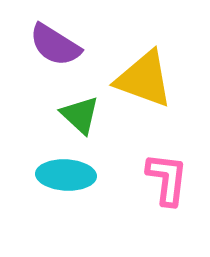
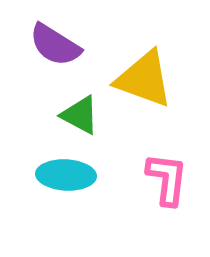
green triangle: rotated 15 degrees counterclockwise
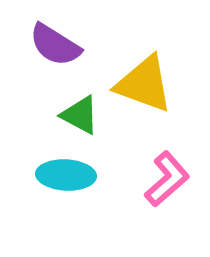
yellow triangle: moved 5 px down
pink L-shape: rotated 42 degrees clockwise
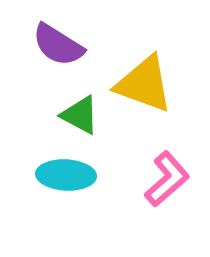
purple semicircle: moved 3 px right
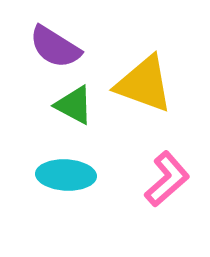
purple semicircle: moved 3 px left, 2 px down
green triangle: moved 6 px left, 10 px up
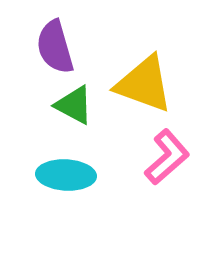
purple semicircle: rotated 42 degrees clockwise
pink L-shape: moved 22 px up
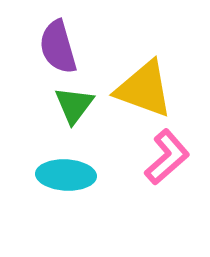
purple semicircle: moved 3 px right
yellow triangle: moved 5 px down
green triangle: rotated 39 degrees clockwise
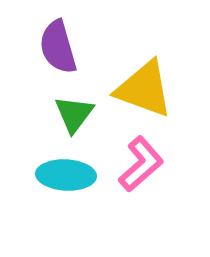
green triangle: moved 9 px down
pink L-shape: moved 26 px left, 7 px down
